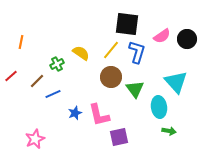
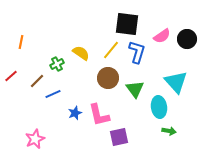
brown circle: moved 3 px left, 1 px down
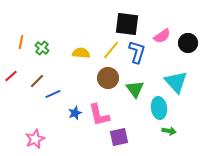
black circle: moved 1 px right, 4 px down
yellow semicircle: rotated 30 degrees counterclockwise
green cross: moved 15 px left, 16 px up; rotated 24 degrees counterclockwise
cyan ellipse: moved 1 px down
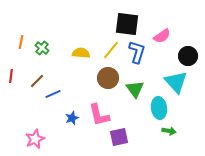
black circle: moved 13 px down
red line: rotated 40 degrees counterclockwise
blue star: moved 3 px left, 5 px down
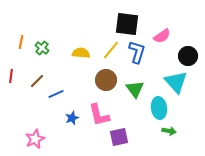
brown circle: moved 2 px left, 2 px down
blue line: moved 3 px right
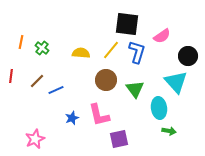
blue line: moved 4 px up
purple square: moved 2 px down
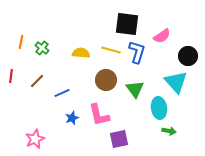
yellow line: rotated 66 degrees clockwise
blue line: moved 6 px right, 3 px down
